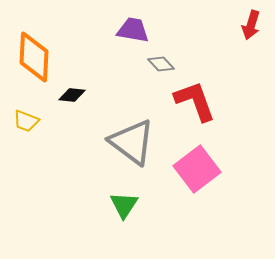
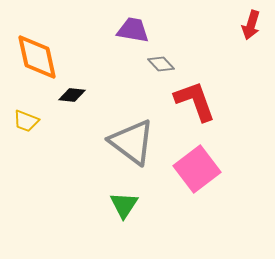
orange diamond: moved 3 px right; rotated 15 degrees counterclockwise
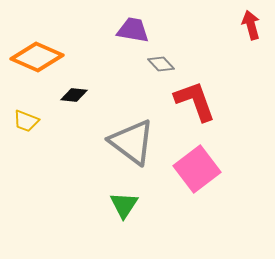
red arrow: rotated 148 degrees clockwise
orange diamond: rotated 54 degrees counterclockwise
black diamond: moved 2 px right
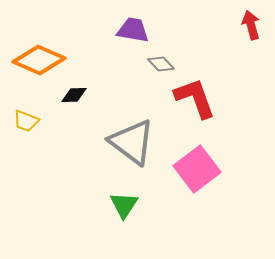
orange diamond: moved 2 px right, 3 px down
black diamond: rotated 8 degrees counterclockwise
red L-shape: moved 3 px up
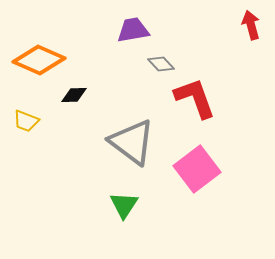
purple trapezoid: rotated 20 degrees counterclockwise
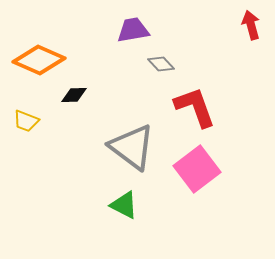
red L-shape: moved 9 px down
gray triangle: moved 5 px down
green triangle: rotated 36 degrees counterclockwise
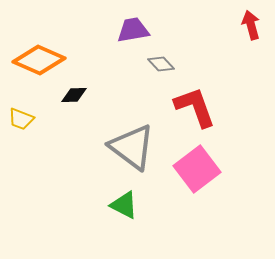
yellow trapezoid: moved 5 px left, 2 px up
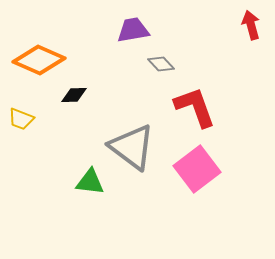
green triangle: moved 34 px left, 23 px up; rotated 20 degrees counterclockwise
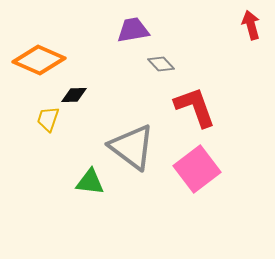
yellow trapezoid: moved 27 px right; rotated 88 degrees clockwise
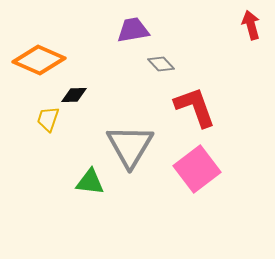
gray triangle: moved 2 px left, 1 px up; rotated 24 degrees clockwise
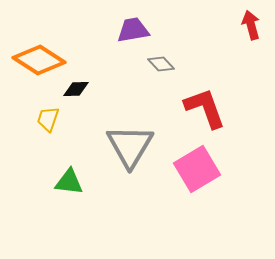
orange diamond: rotated 9 degrees clockwise
black diamond: moved 2 px right, 6 px up
red L-shape: moved 10 px right, 1 px down
pink square: rotated 6 degrees clockwise
green triangle: moved 21 px left
